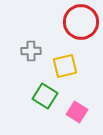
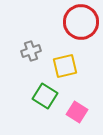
gray cross: rotated 18 degrees counterclockwise
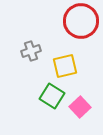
red circle: moved 1 px up
green square: moved 7 px right
pink square: moved 3 px right, 5 px up; rotated 15 degrees clockwise
